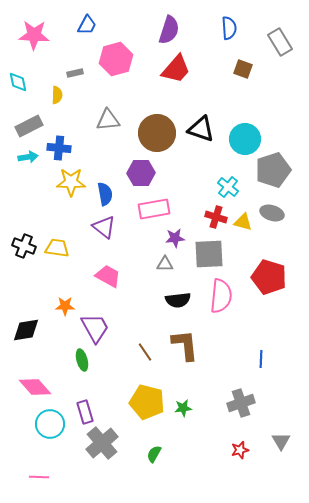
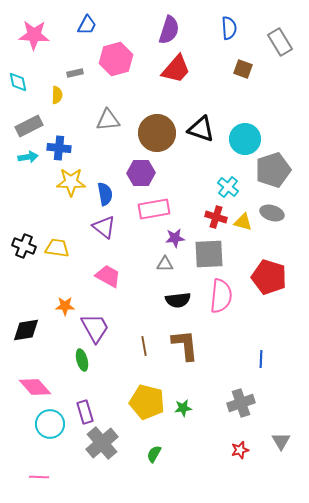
brown line at (145, 352): moved 1 px left, 6 px up; rotated 24 degrees clockwise
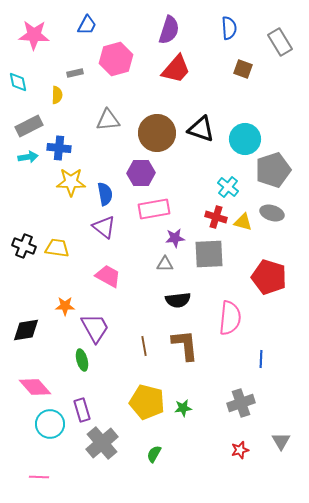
pink semicircle at (221, 296): moved 9 px right, 22 px down
purple rectangle at (85, 412): moved 3 px left, 2 px up
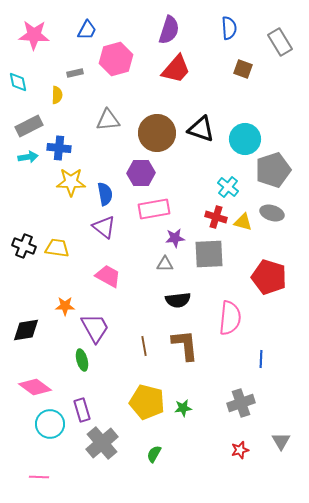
blue trapezoid at (87, 25): moved 5 px down
pink diamond at (35, 387): rotated 12 degrees counterclockwise
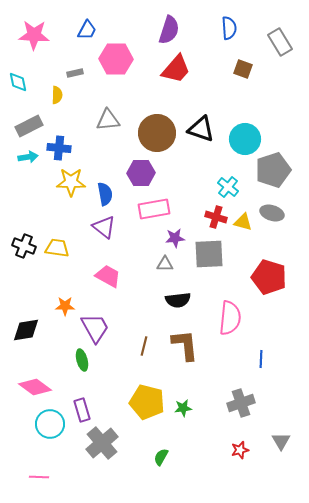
pink hexagon at (116, 59): rotated 16 degrees clockwise
brown line at (144, 346): rotated 24 degrees clockwise
green semicircle at (154, 454): moved 7 px right, 3 px down
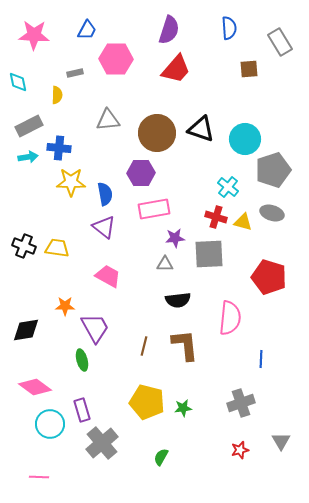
brown square at (243, 69): moved 6 px right; rotated 24 degrees counterclockwise
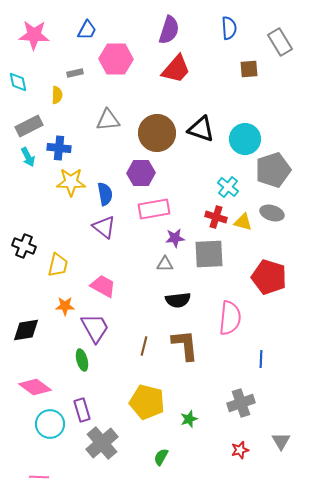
cyan arrow at (28, 157): rotated 72 degrees clockwise
yellow trapezoid at (57, 248): moved 1 px right, 17 px down; rotated 95 degrees clockwise
pink trapezoid at (108, 276): moved 5 px left, 10 px down
green star at (183, 408): moved 6 px right, 11 px down; rotated 12 degrees counterclockwise
